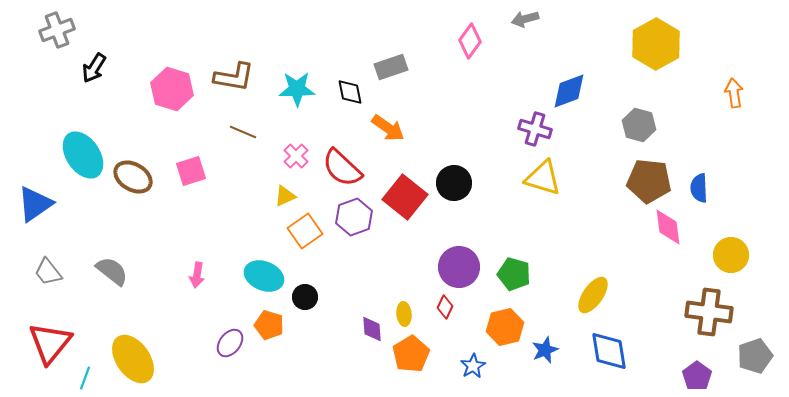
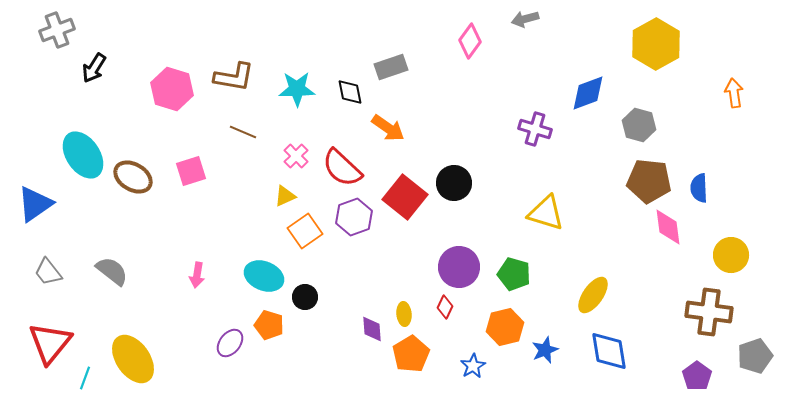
blue diamond at (569, 91): moved 19 px right, 2 px down
yellow triangle at (543, 178): moved 3 px right, 35 px down
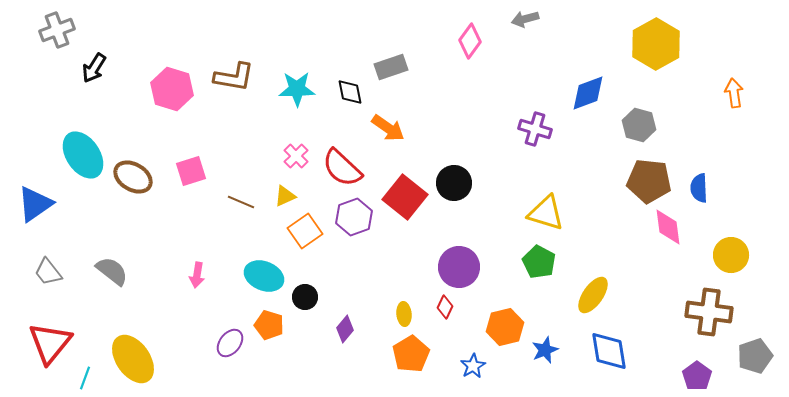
brown line at (243, 132): moved 2 px left, 70 px down
green pentagon at (514, 274): moved 25 px right, 12 px up; rotated 12 degrees clockwise
purple diamond at (372, 329): moved 27 px left; rotated 44 degrees clockwise
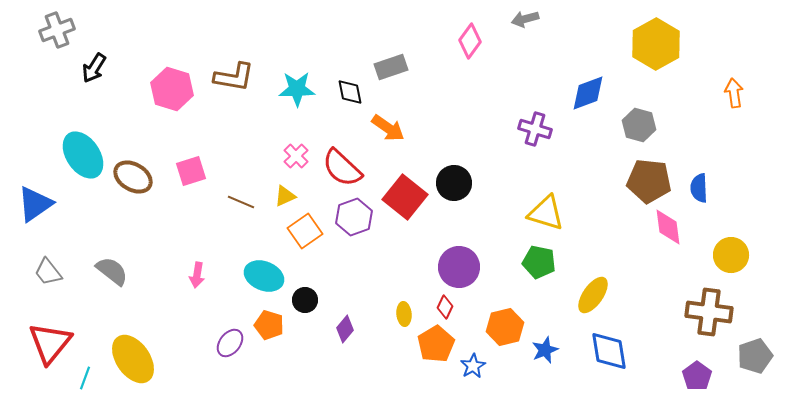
green pentagon at (539, 262): rotated 16 degrees counterclockwise
black circle at (305, 297): moved 3 px down
orange pentagon at (411, 354): moved 25 px right, 10 px up
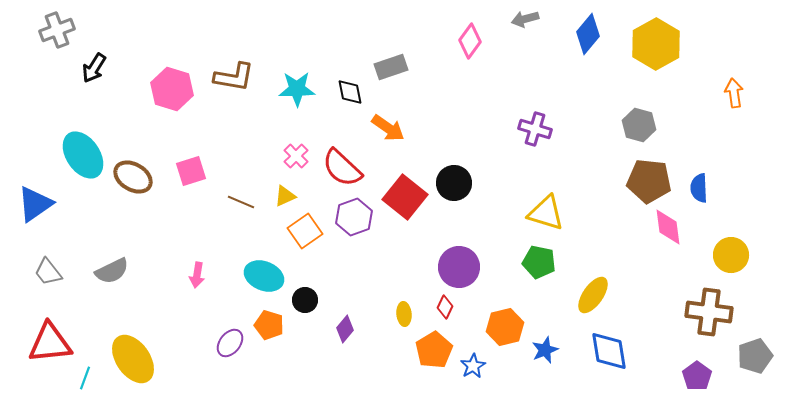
blue diamond at (588, 93): moved 59 px up; rotated 30 degrees counterclockwise
gray semicircle at (112, 271): rotated 116 degrees clockwise
red triangle at (50, 343): rotated 45 degrees clockwise
orange pentagon at (436, 344): moved 2 px left, 6 px down
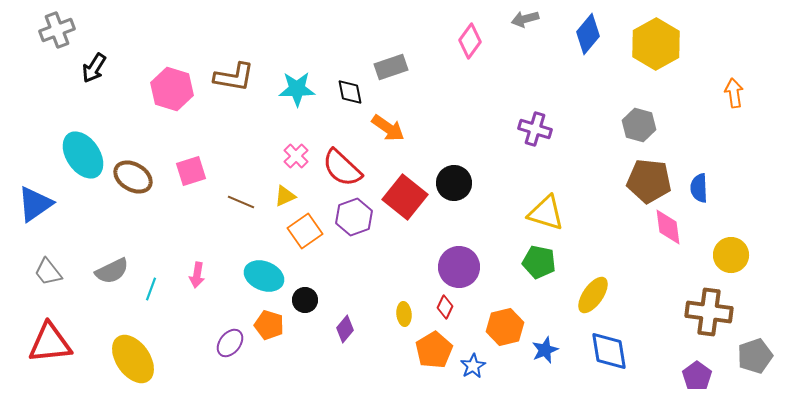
cyan line at (85, 378): moved 66 px right, 89 px up
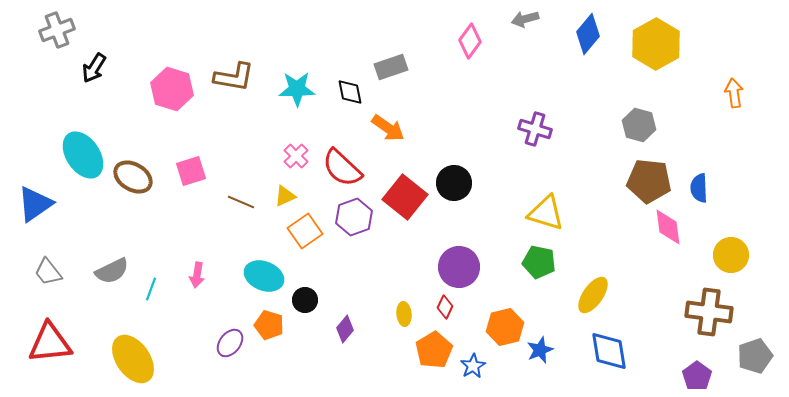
blue star at (545, 350): moved 5 px left
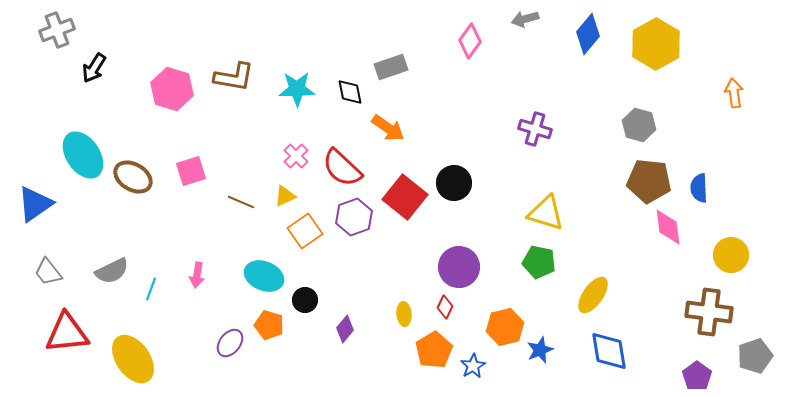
red triangle at (50, 343): moved 17 px right, 10 px up
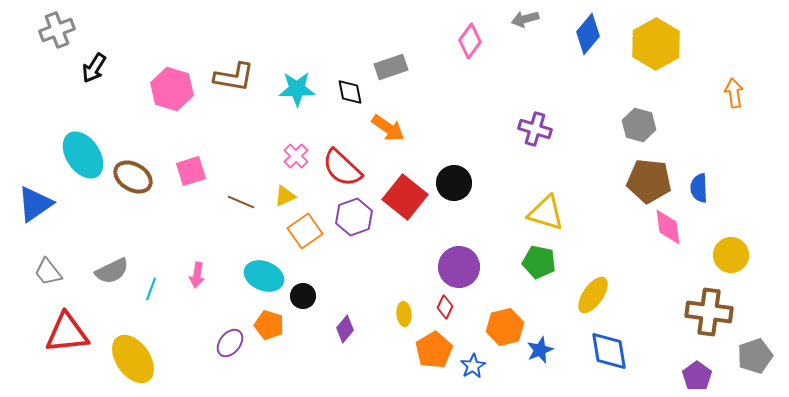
black circle at (305, 300): moved 2 px left, 4 px up
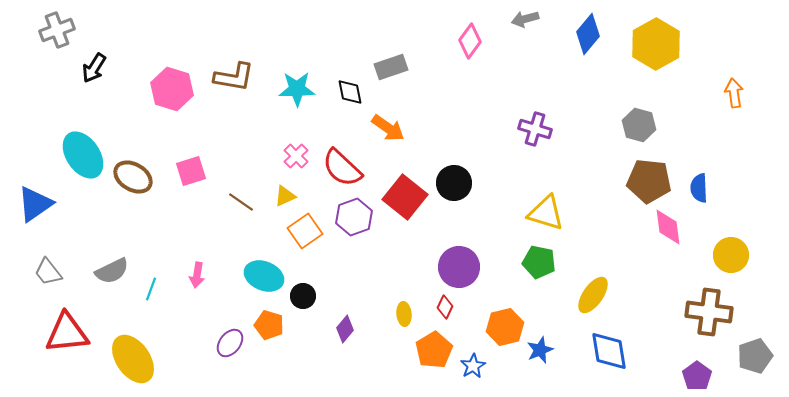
brown line at (241, 202): rotated 12 degrees clockwise
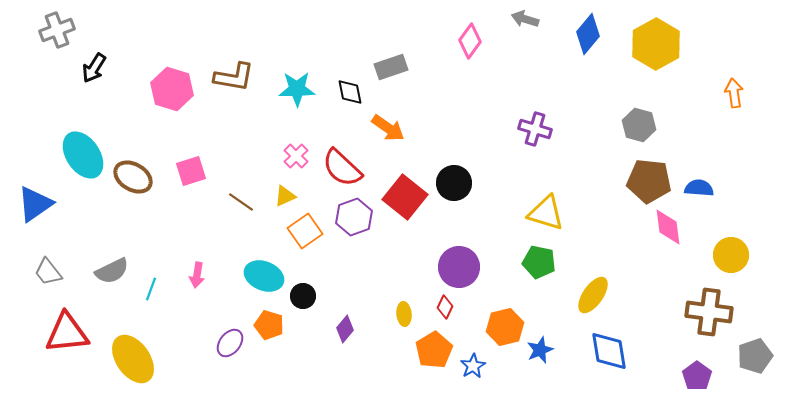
gray arrow at (525, 19): rotated 32 degrees clockwise
blue semicircle at (699, 188): rotated 96 degrees clockwise
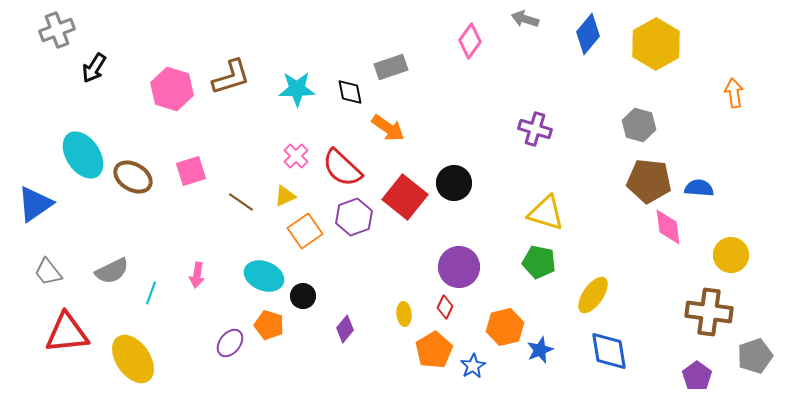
brown L-shape at (234, 77): moved 3 px left; rotated 27 degrees counterclockwise
cyan line at (151, 289): moved 4 px down
